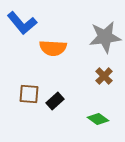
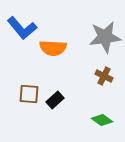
blue L-shape: moved 5 px down
brown cross: rotated 18 degrees counterclockwise
black rectangle: moved 1 px up
green diamond: moved 4 px right, 1 px down
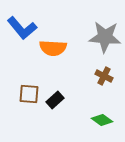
gray star: rotated 12 degrees clockwise
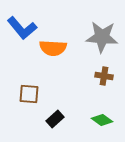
gray star: moved 3 px left
brown cross: rotated 18 degrees counterclockwise
black rectangle: moved 19 px down
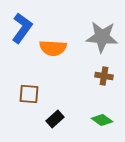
blue L-shape: rotated 104 degrees counterclockwise
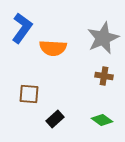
gray star: moved 1 px right, 1 px down; rotated 28 degrees counterclockwise
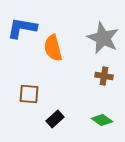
blue L-shape: rotated 116 degrees counterclockwise
gray star: rotated 24 degrees counterclockwise
orange semicircle: rotated 72 degrees clockwise
